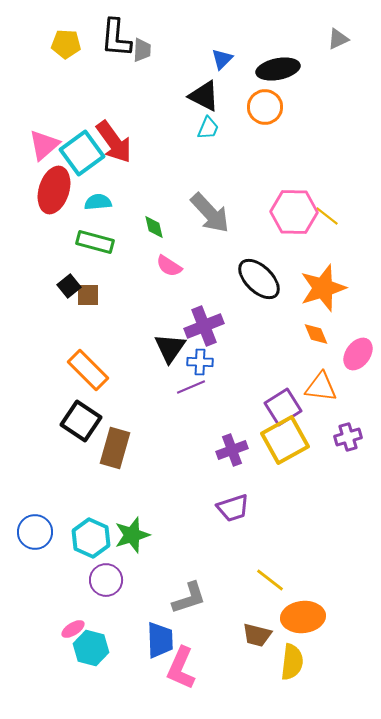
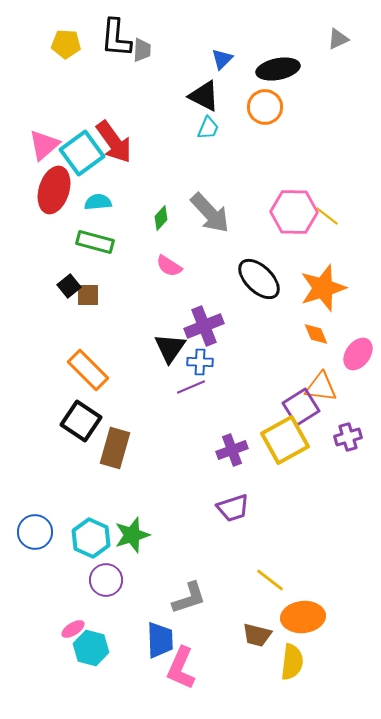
green diamond at (154, 227): moved 7 px right, 9 px up; rotated 55 degrees clockwise
purple square at (283, 407): moved 18 px right
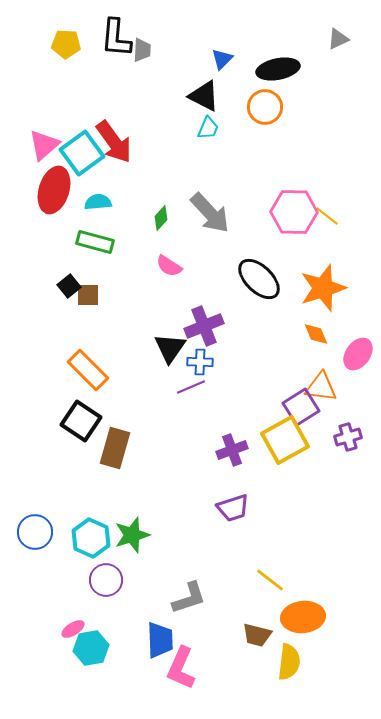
cyan hexagon at (91, 648): rotated 24 degrees counterclockwise
yellow semicircle at (292, 662): moved 3 px left
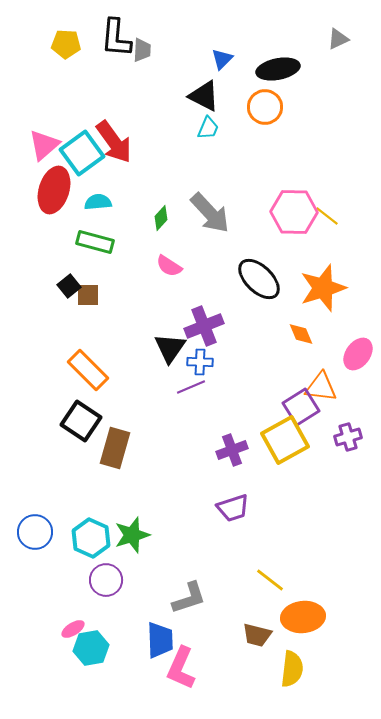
orange diamond at (316, 334): moved 15 px left
yellow semicircle at (289, 662): moved 3 px right, 7 px down
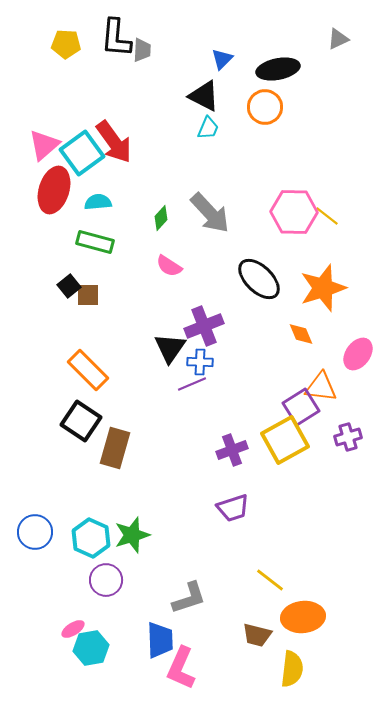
purple line at (191, 387): moved 1 px right, 3 px up
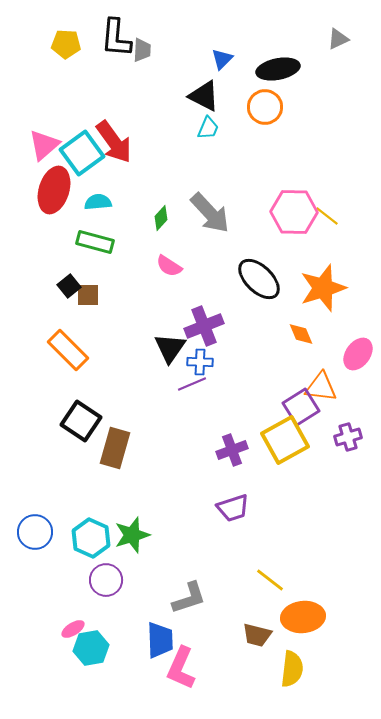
orange rectangle at (88, 370): moved 20 px left, 20 px up
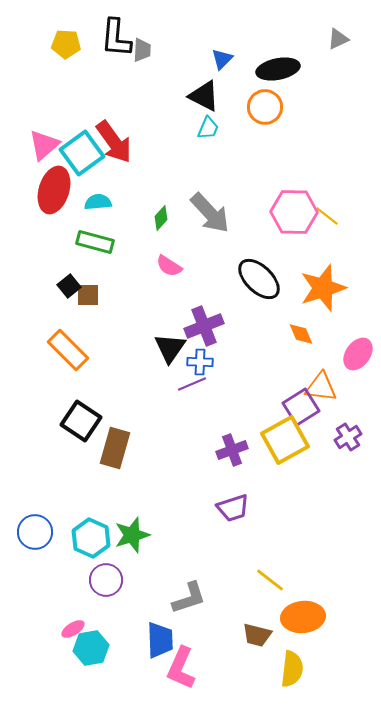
purple cross at (348, 437): rotated 16 degrees counterclockwise
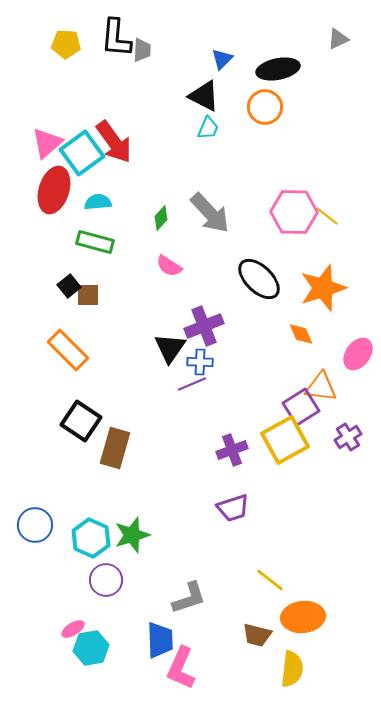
pink triangle at (44, 145): moved 3 px right, 2 px up
blue circle at (35, 532): moved 7 px up
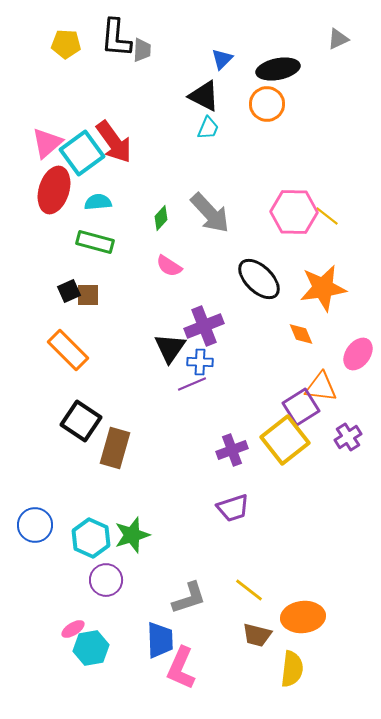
orange circle at (265, 107): moved 2 px right, 3 px up
black square at (69, 286): moved 5 px down; rotated 15 degrees clockwise
orange star at (323, 288): rotated 9 degrees clockwise
yellow square at (285, 440): rotated 9 degrees counterclockwise
yellow line at (270, 580): moved 21 px left, 10 px down
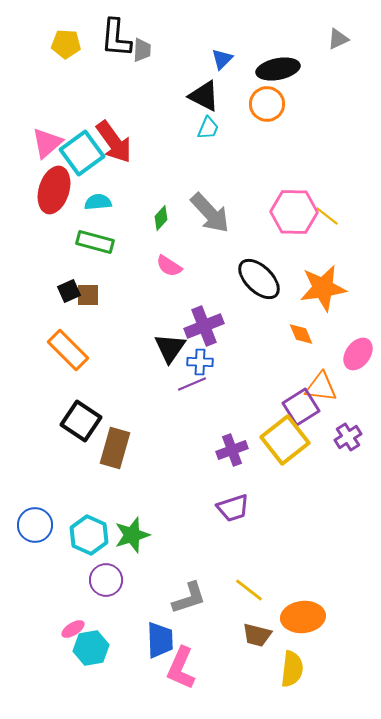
cyan hexagon at (91, 538): moved 2 px left, 3 px up
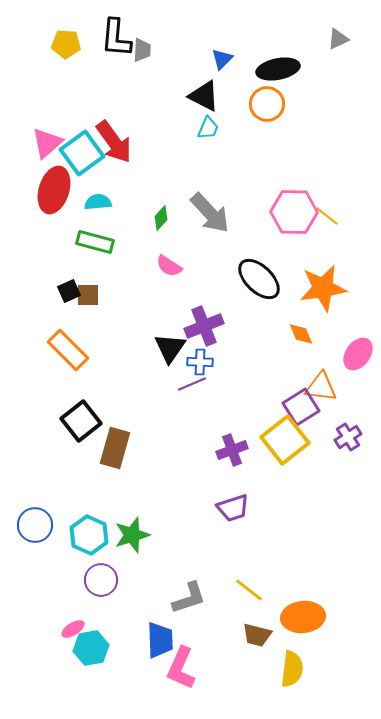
black square at (81, 421): rotated 18 degrees clockwise
purple circle at (106, 580): moved 5 px left
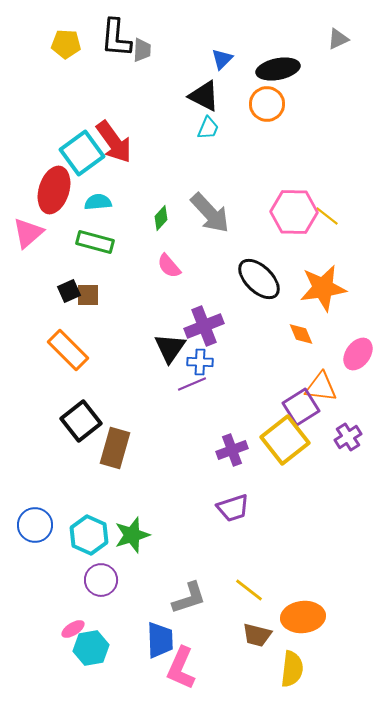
pink triangle at (47, 143): moved 19 px left, 90 px down
pink semicircle at (169, 266): rotated 16 degrees clockwise
